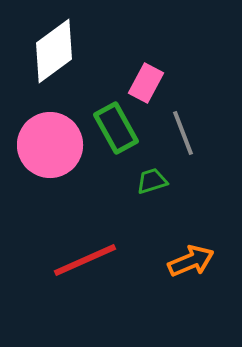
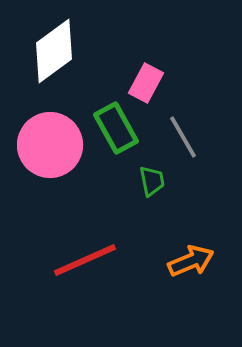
gray line: moved 4 px down; rotated 9 degrees counterclockwise
green trapezoid: rotated 96 degrees clockwise
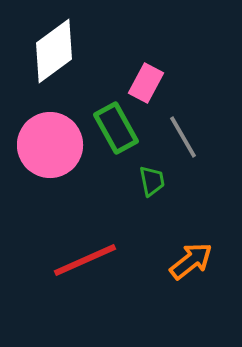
orange arrow: rotated 15 degrees counterclockwise
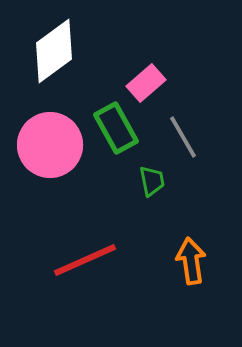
pink rectangle: rotated 21 degrees clockwise
orange arrow: rotated 60 degrees counterclockwise
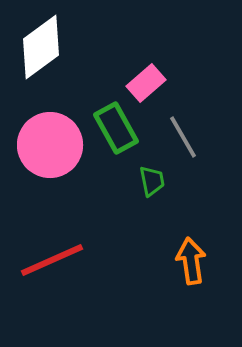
white diamond: moved 13 px left, 4 px up
red line: moved 33 px left
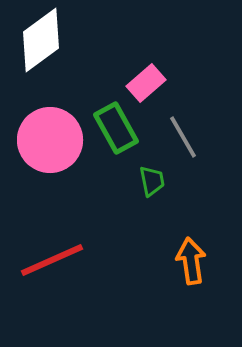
white diamond: moved 7 px up
pink circle: moved 5 px up
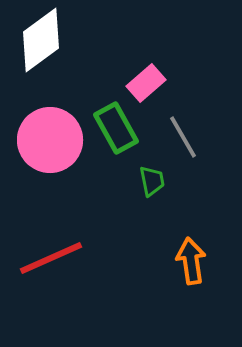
red line: moved 1 px left, 2 px up
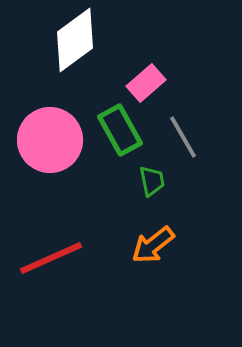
white diamond: moved 34 px right
green rectangle: moved 4 px right, 2 px down
orange arrow: moved 38 px left, 16 px up; rotated 120 degrees counterclockwise
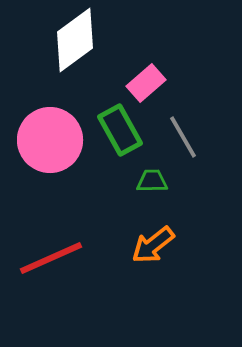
green trapezoid: rotated 80 degrees counterclockwise
